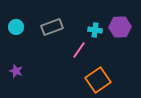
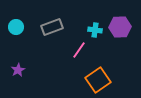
purple star: moved 2 px right, 1 px up; rotated 24 degrees clockwise
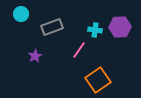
cyan circle: moved 5 px right, 13 px up
purple star: moved 17 px right, 14 px up
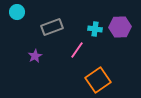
cyan circle: moved 4 px left, 2 px up
cyan cross: moved 1 px up
pink line: moved 2 px left
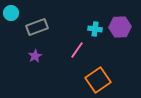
cyan circle: moved 6 px left, 1 px down
gray rectangle: moved 15 px left
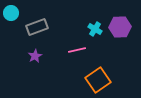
cyan cross: rotated 24 degrees clockwise
pink line: rotated 42 degrees clockwise
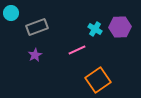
pink line: rotated 12 degrees counterclockwise
purple star: moved 1 px up
